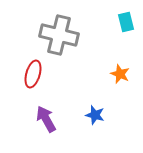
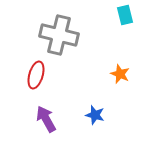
cyan rectangle: moved 1 px left, 7 px up
red ellipse: moved 3 px right, 1 px down
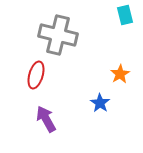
gray cross: moved 1 px left
orange star: rotated 18 degrees clockwise
blue star: moved 5 px right, 12 px up; rotated 18 degrees clockwise
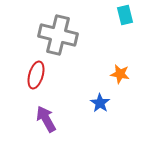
orange star: rotated 30 degrees counterclockwise
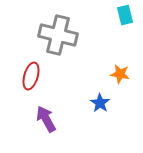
red ellipse: moved 5 px left, 1 px down
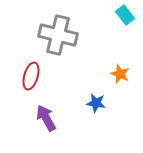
cyan rectangle: rotated 24 degrees counterclockwise
orange star: rotated 12 degrees clockwise
blue star: moved 4 px left; rotated 24 degrees counterclockwise
purple arrow: moved 1 px up
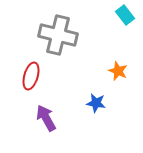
orange star: moved 2 px left, 3 px up
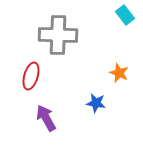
gray cross: rotated 12 degrees counterclockwise
orange star: moved 1 px right, 2 px down
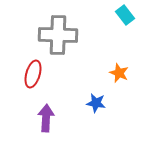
red ellipse: moved 2 px right, 2 px up
purple arrow: rotated 32 degrees clockwise
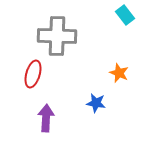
gray cross: moved 1 px left, 1 px down
